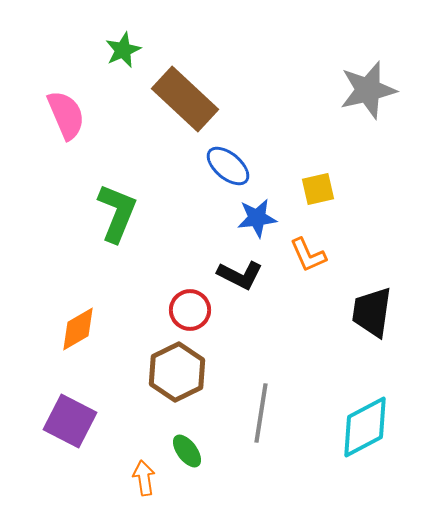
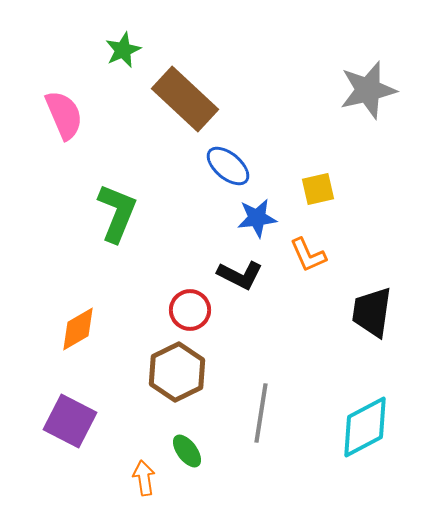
pink semicircle: moved 2 px left
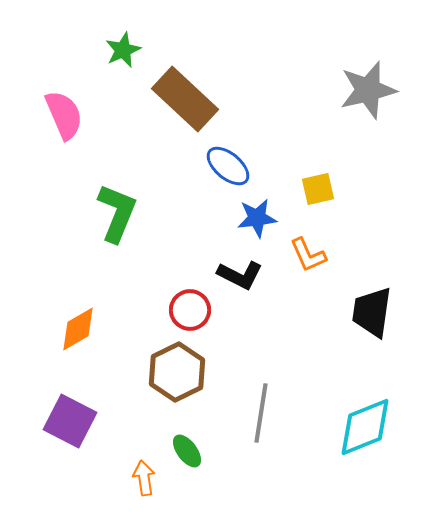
cyan diamond: rotated 6 degrees clockwise
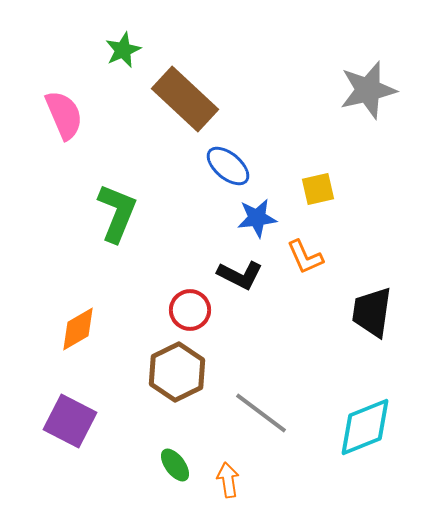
orange L-shape: moved 3 px left, 2 px down
gray line: rotated 62 degrees counterclockwise
green ellipse: moved 12 px left, 14 px down
orange arrow: moved 84 px right, 2 px down
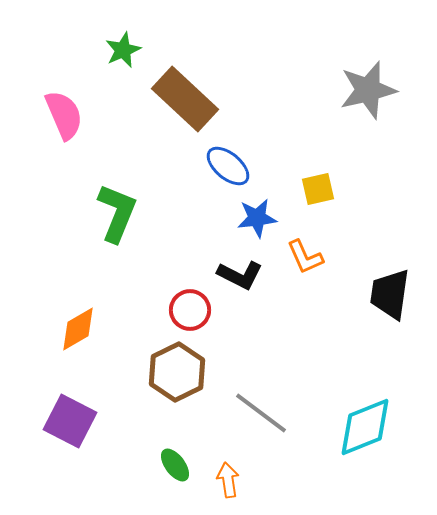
black trapezoid: moved 18 px right, 18 px up
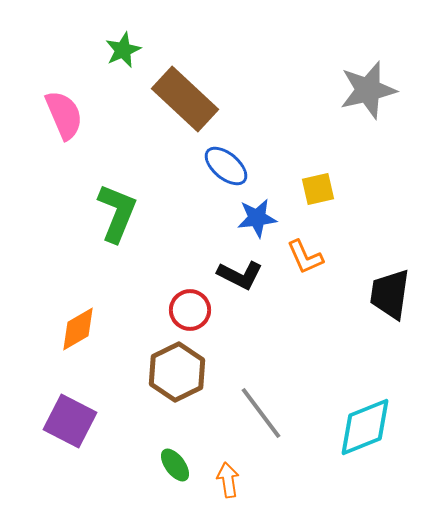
blue ellipse: moved 2 px left
gray line: rotated 16 degrees clockwise
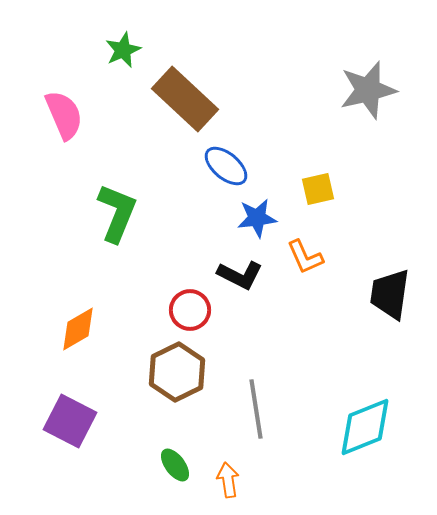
gray line: moved 5 px left, 4 px up; rotated 28 degrees clockwise
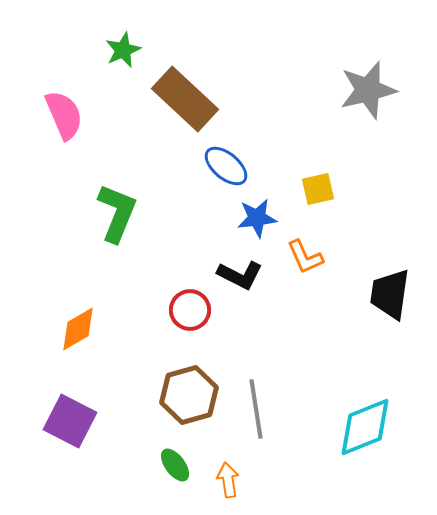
brown hexagon: moved 12 px right, 23 px down; rotated 10 degrees clockwise
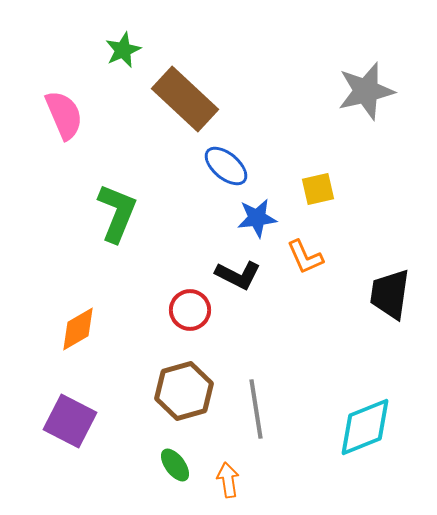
gray star: moved 2 px left, 1 px down
black L-shape: moved 2 px left
brown hexagon: moved 5 px left, 4 px up
